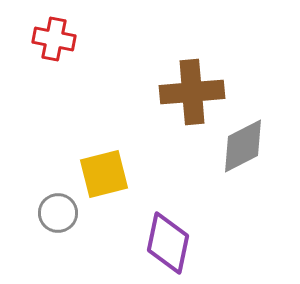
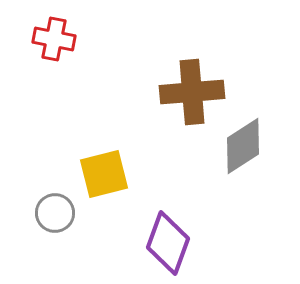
gray diamond: rotated 6 degrees counterclockwise
gray circle: moved 3 px left
purple diamond: rotated 8 degrees clockwise
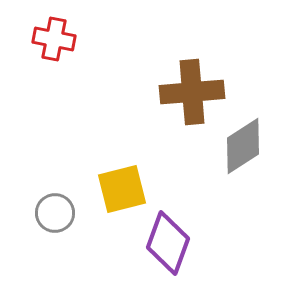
yellow square: moved 18 px right, 15 px down
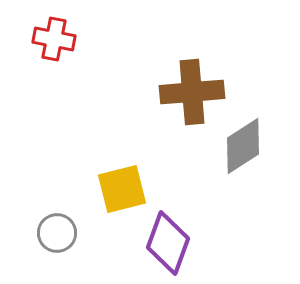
gray circle: moved 2 px right, 20 px down
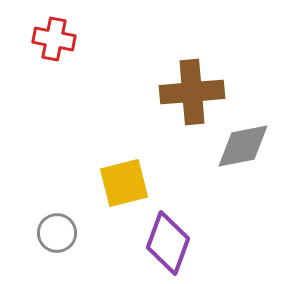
gray diamond: rotated 22 degrees clockwise
yellow square: moved 2 px right, 6 px up
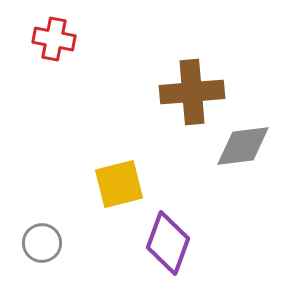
gray diamond: rotated 4 degrees clockwise
yellow square: moved 5 px left, 1 px down
gray circle: moved 15 px left, 10 px down
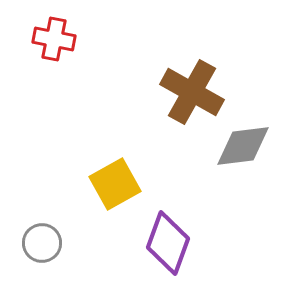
brown cross: rotated 34 degrees clockwise
yellow square: moved 4 px left; rotated 15 degrees counterclockwise
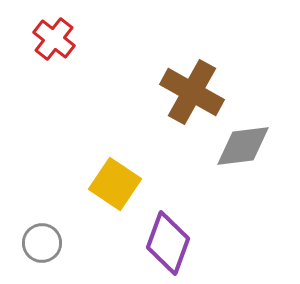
red cross: rotated 27 degrees clockwise
yellow square: rotated 27 degrees counterclockwise
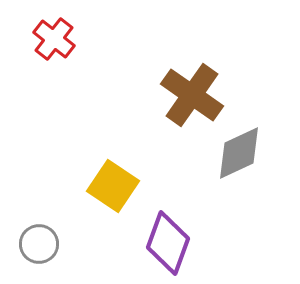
brown cross: moved 3 px down; rotated 6 degrees clockwise
gray diamond: moved 4 px left, 7 px down; rotated 18 degrees counterclockwise
yellow square: moved 2 px left, 2 px down
gray circle: moved 3 px left, 1 px down
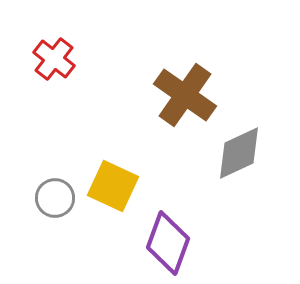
red cross: moved 20 px down
brown cross: moved 7 px left
yellow square: rotated 9 degrees counterclockwise
gray circle: moved 16 px right, 46 px up
